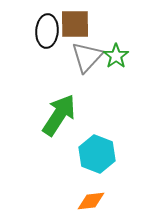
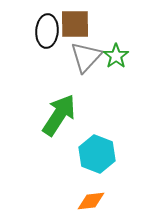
gray triangle: moved 1 px left
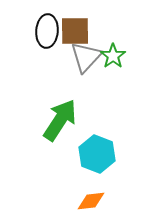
brown square: moved 7 px down
green star: moved 3 px left
green arrow: moved 1 px right, 5 px down
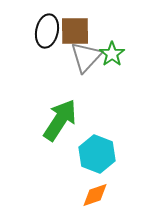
black ellipse: rotated 8 degrees clockwise
green star: moved 1 px left, 2 px up
orange diamond: moved 4 px right, 6 px up; rotated 12 degrees counterclockwise
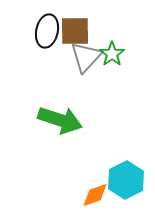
green arrow: rotated 75 degrees clockwise
cyan hexagon: moved 29 px right, 26 px down; rotated 12 degrees clockwise
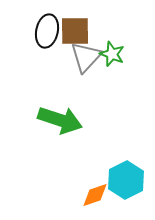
green star: rotated 15 degrees counterclockwise
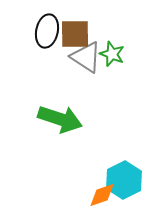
brown square: moved 3 px down
gray triangle: rotated 40 degrees counterclockwise
green arrow: moved 1 px up
cyan hexagon: moved 2 px left
orange diamond: moved 7 px right
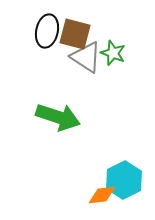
brown square: rotated 16 degrees clockwise
green star: moved 1 px right, 1 px up
green arrow: moved 2 px left, 2 px up
orange diamond: rotated 12 degrees clockwise
